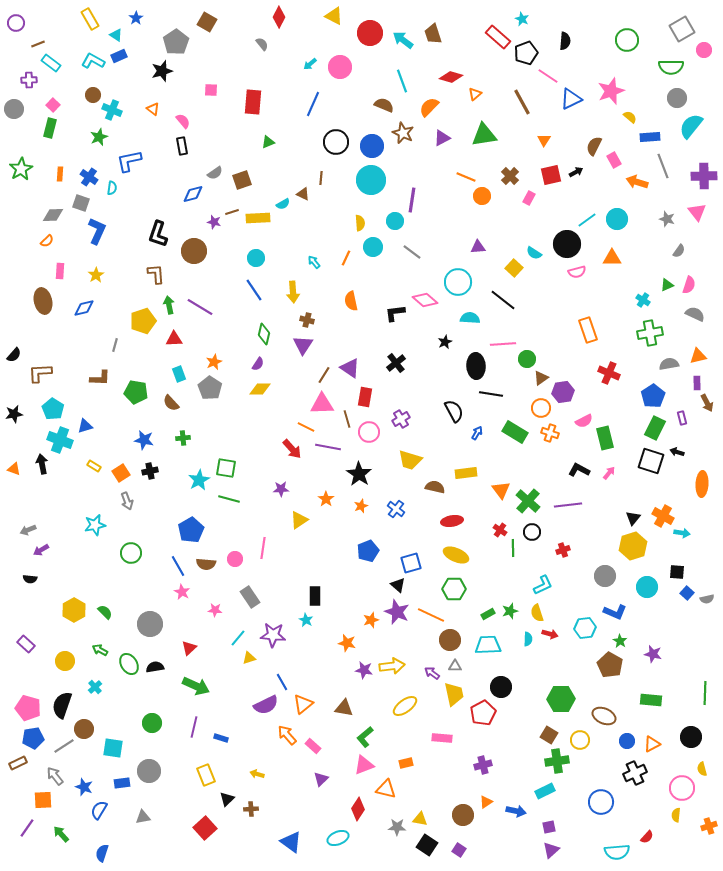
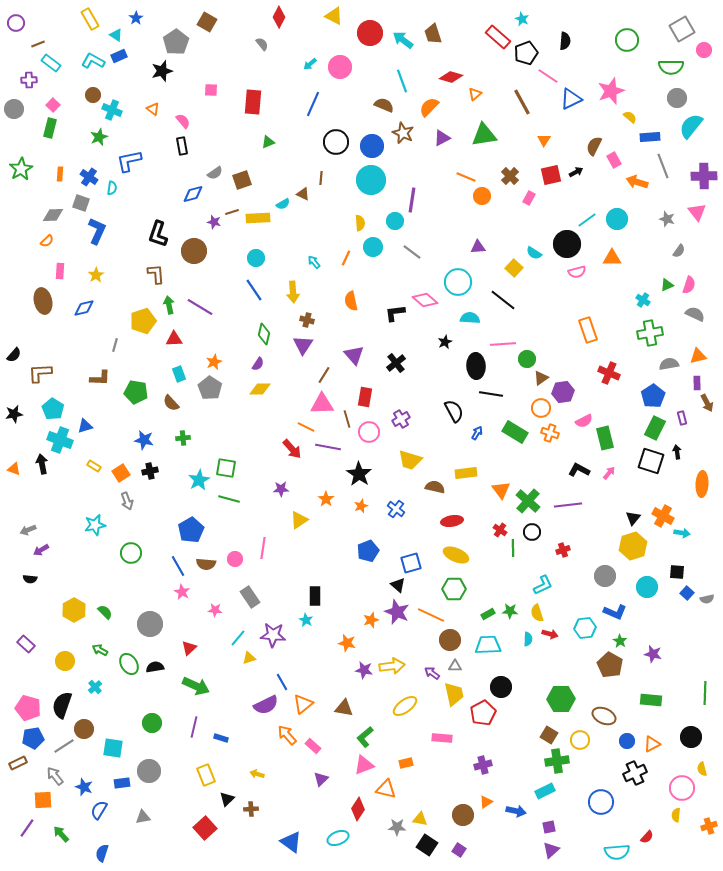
purple triangle at (350, 368): moved 4 px right, 13 px up; rotated 15 degrees clockwise
black arrow at (677, 452): rotated 64 degrees clockwise
green star at (510, 611): rotated 21 degrees clockwise
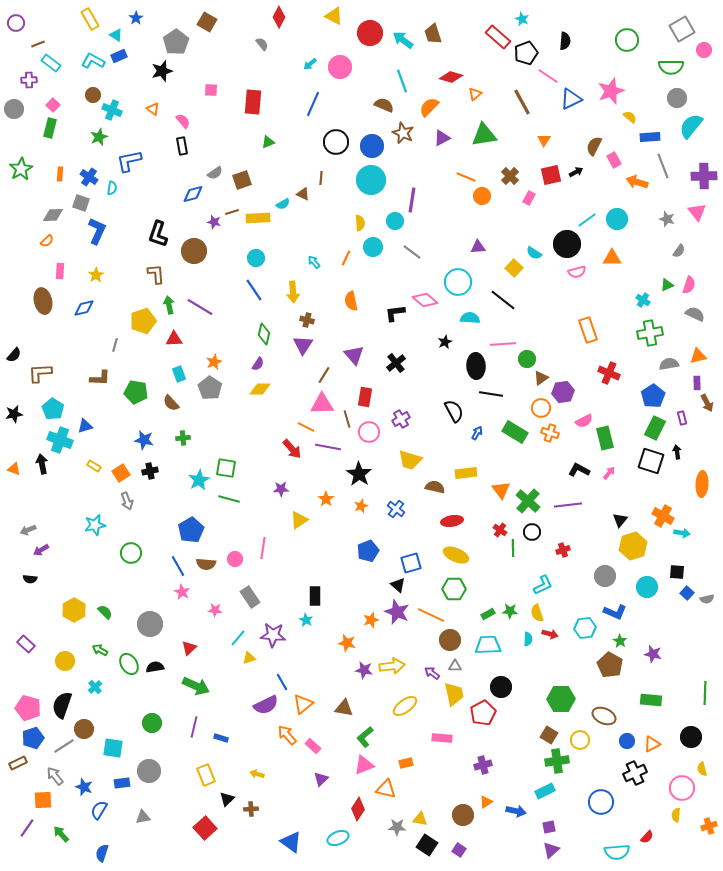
black triangle at (633, 518): moved 13 px left, 2 px down
blue pentagon at (33, 738): rotated 10 degrees counterclockwise
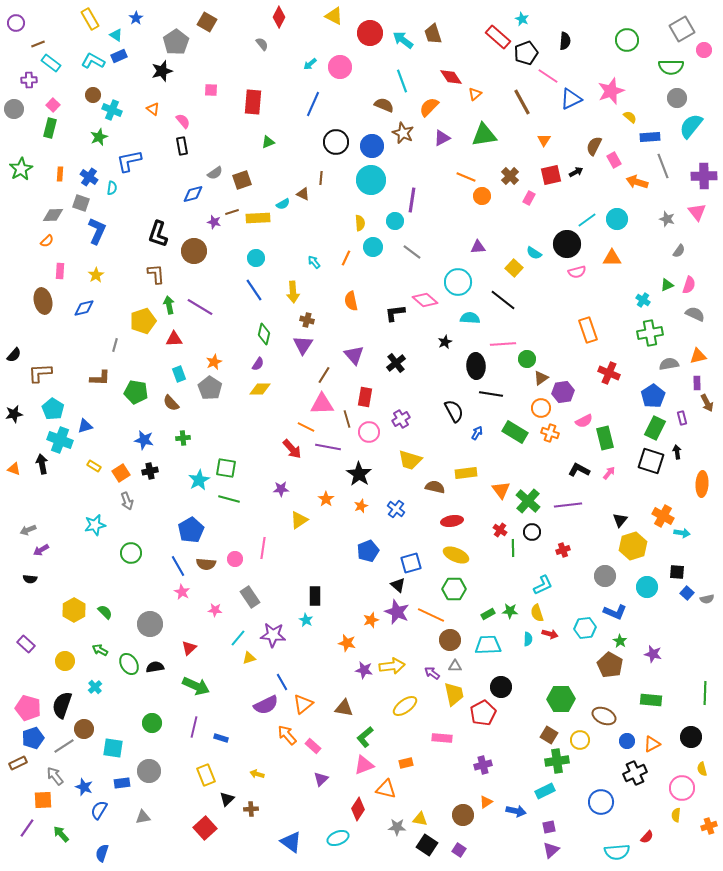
red diamond at (451, 77): rotated 40 degrees clockwise
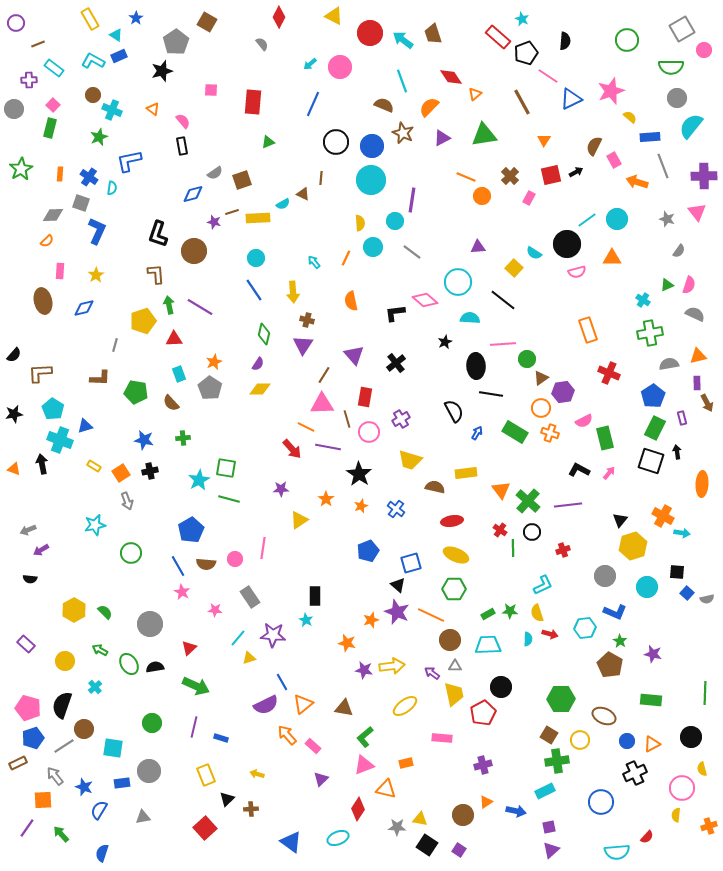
cyan rectangle at (51, 63): moved 3 px right, 5 px down
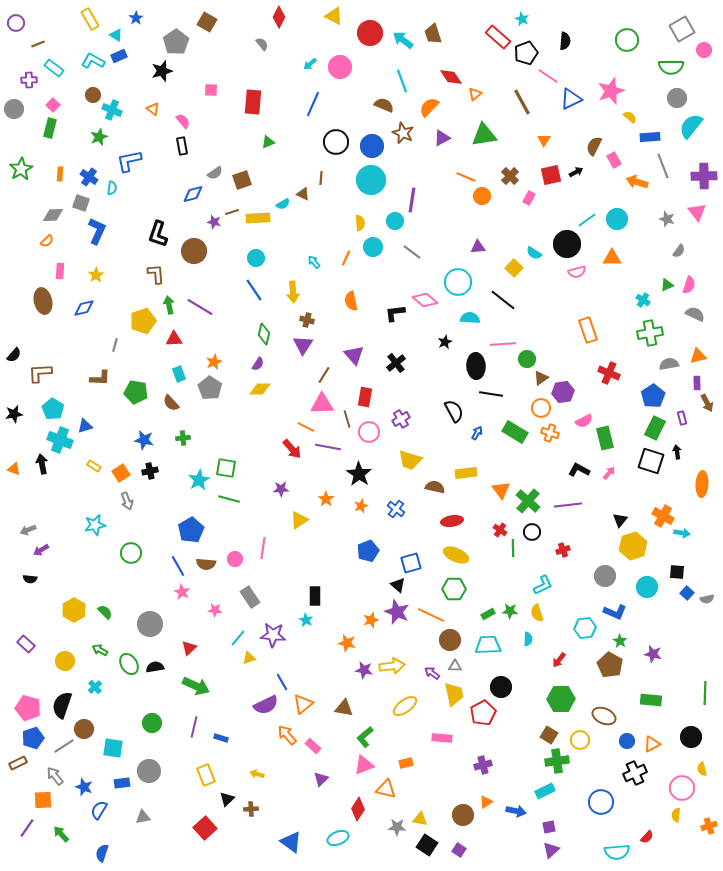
red arrow at (550, 634): moved 9 px right, 26 px down; rotated 112 degrees clockwise
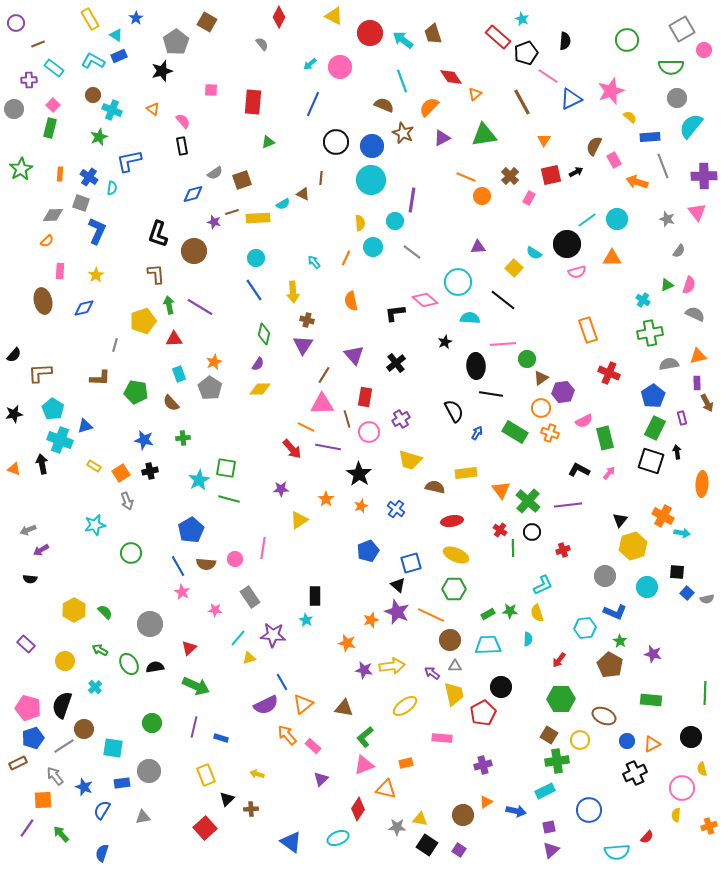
blue circle at (601, 802): moved 12 px left, 8 px down
blue semicircle at (99, 810): moved 3 px right
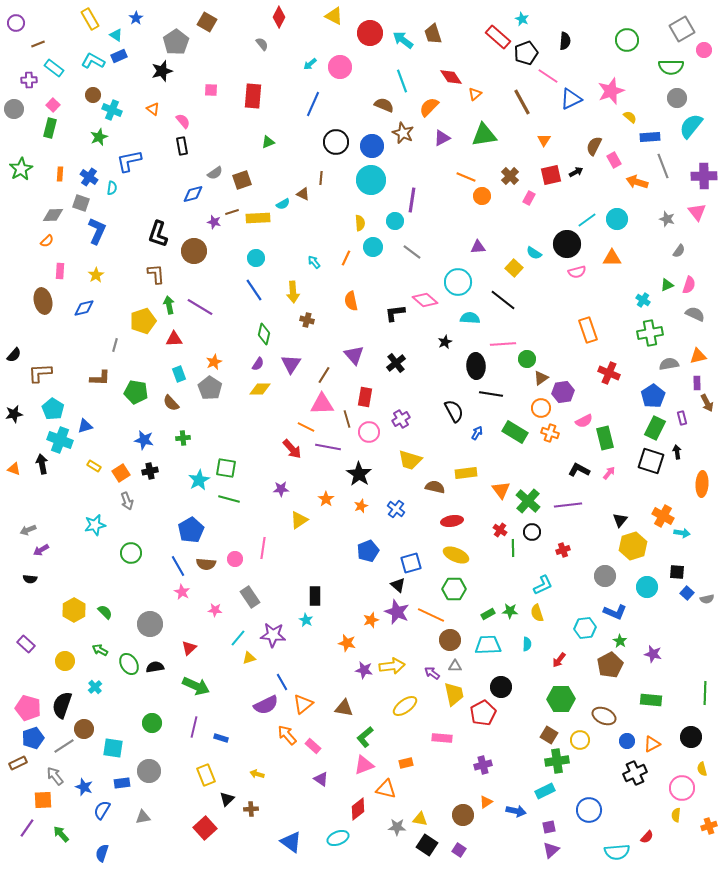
red rectangle at (253, 102): moved 6 px up
purple triangle at (303, 345): moved 12 px left, 19 px down
cyan semicircle at (528, 639): moved 1 px left, 5 px down
brown pentagon at (610, 665): rotated 15 degrees clockwise
purple triangle at (321, 779): rotated 42 degrees counterclockwise
red diamond at (358, 809): rotated 20 degrees clockwise
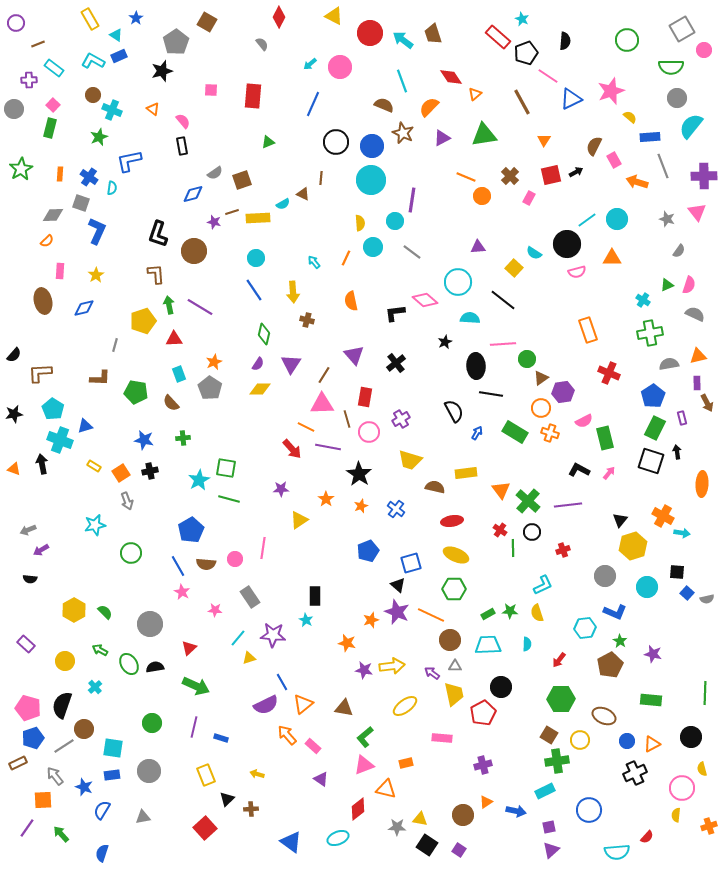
blue rectangle at (122, 783): moved 10 px left, 8 px up
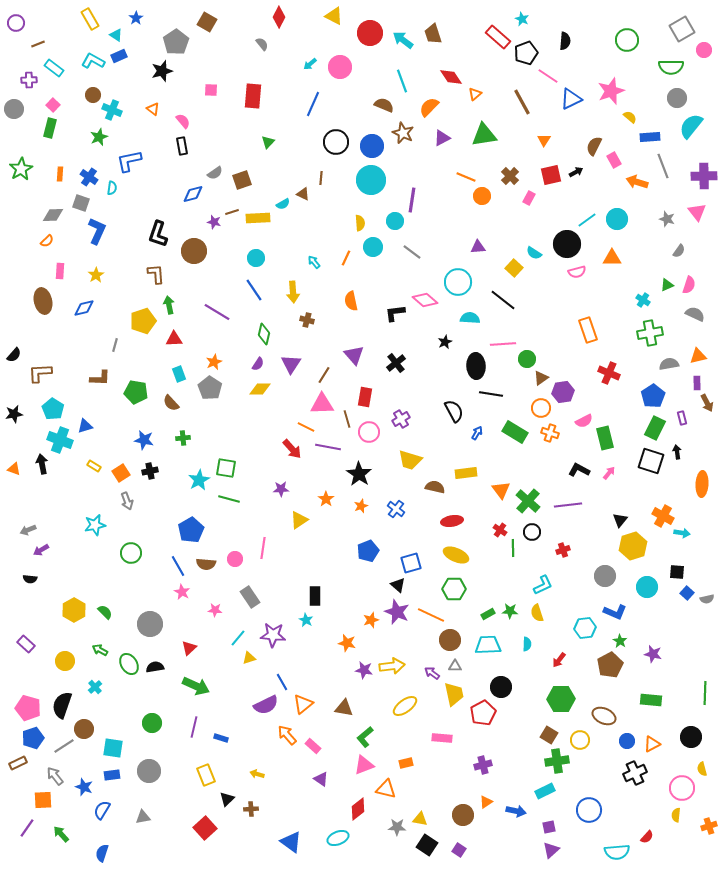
green triangle at (268, 142): rotated 24 degrees counterclockwise
purple line at (200, 307): moved 17 px right, 5 px down
